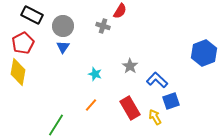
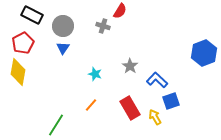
blue triangle: moved 1 px down
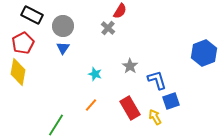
gray cross: moved 5 px right, 2 px down; rotated 24 degrees clockwise
blue L-shape: rotated 30 degrees clockwise
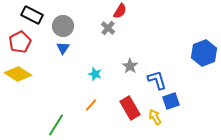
red pentagon: moved 3 px left, 1 px up
yellow diamond: moved 2 px down; rotated 68 degrees counterclockwise
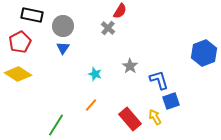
black rectangle: rotated 15 degrees counterclockwise
blue L-shape: moved 2 px right
red rectangle: moved 11 px down; rotated 10 degrees counterclockwise
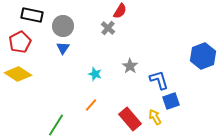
blue hexagon: moved 1 px left, 3 px down
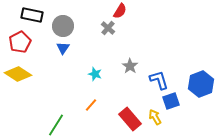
blue hexagon: moved 2 px left, 28 px down
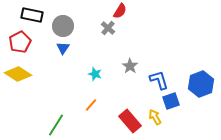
red rectangle: moved 2 px down
